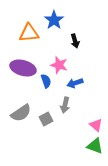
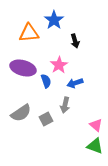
pink star: rotated 24 degrees clockwise
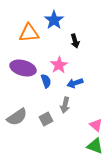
gray semicircle: moved 4 px left, 4 px down
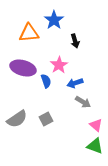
gray arrow: moved 18 px right, 3 px up; rotated 70 degrees counterclockwise
gray semicircle: moved 2 px down
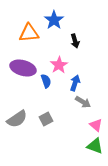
blue arrow: rotated 126 degrees clockwise
